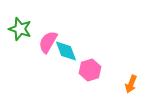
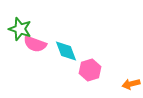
pink semicircle: moved 13 px left, 2 px down; rotated 100 degrees counterclockwise
orange arrow: rotated 54 degrees clockwise
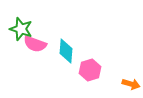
green star: moved 1 px right
cyan diamond: rotated 25 degrees clockwise
orange arrow: rotated 150 degrees counterclockwise
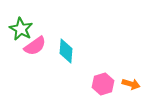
green star: rotated 10 degrees clockwise
pink semicircle: moved 2 px down; rotated 55 degrees counterclockwise
pink hexagon: moved 13 px right, 14 px down
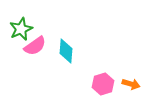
green star: rotated 20 degrees clockwise
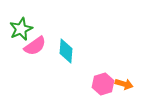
orange arrow: moved 7 px left
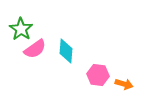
green star: rotated 15 degrees counterclockwise
pink semicircle: moved 3 px down
pink hexagon: moved 5 px left, 9 px up; rotated 25 degrees clockwise
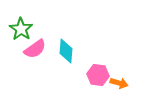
orange arrow: moved 5 px left, 1 px up
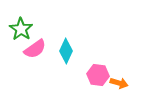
cyan diamond: rotated 20 degrees clockwise
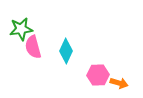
green star: rotated 30 degrees clockwise
pink semicircle: moved 2 px left, 2 px up; rotated 110 degrees clockwise
pink hexagon: rotated 10 degrees counterclockwise
